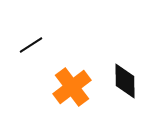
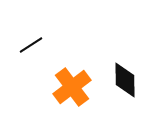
black diamond: moved 1 px up
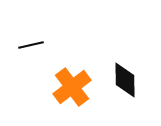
black line: rotated 20 degrees clockwise
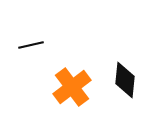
black diamond: rotated 6 degrees clockwise
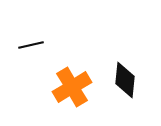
orange cross: rotated 6 degrees clockwise
